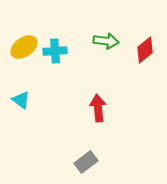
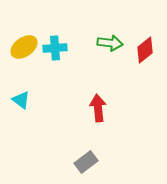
green arrow: moved 4 px right, 2 px down
cyan cross: moved 3 px up
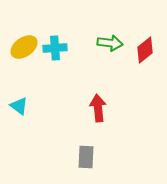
cyan triangle: moved 2 px left, 6 px down
gray rectangle: moved 5 px up; rotated 50 degrees counterclockwise
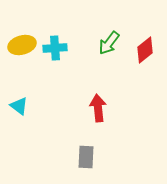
green arrow: moved 1 px left; rotated 120 degrees clockwise
yellow ellipse: moved 2 px left, 2 px up; rotated 20 degrees clockwise
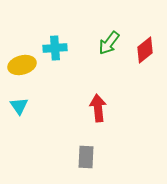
yellow ellipse: moved 20 px down
cyan triangle: rotated 18 degrees clockwise
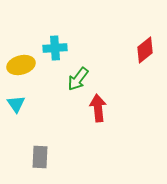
green arrow: moved 31 px left, 36 px down
yellow ellipse: moved 1 px left
cyan triangle: moved 3 px left, 2 px up
gray rectangle: moved 46 px left
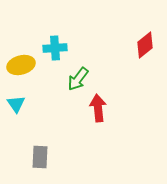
red diamond: moved 5 px up
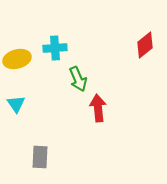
yellow ellipse: moved 4 px left, 6 px up
green arrow: rotated 60 degrees counterclockwise
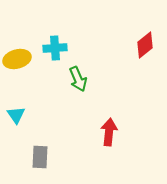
cyan triangle: moved 11 px down
red arrow: moved 11 px right, 24 px down; rotated 12 degrees clockwise
